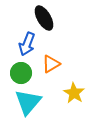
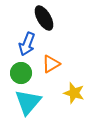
yellow star: rotated 15 degrees counterclockwise
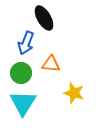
blue arrow: moved 1 px left, 1 px up
orange triangle: rotated 36 degrees clockwise
cyan triangle: moved 5 px left, 1 px down; rotated 8 degrees counterclockwise
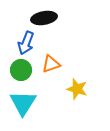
black ellipse: rotated 70 degrees counterclockwise
orange triangle: rotated 24 degrees counterclockwise
green circle: moved 3 px up
yellow star: moved 3 px right, 4 px up
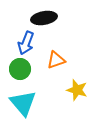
orange triangle: moved 5 px right, 4 px up
green circle: moved 1 px left, 1 px up
yellow star: moved 1 px down
cyan triangle: rotated 12 degrees counterclockwise
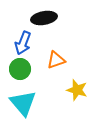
blue arrow: moved 3 px left
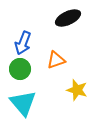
black ellipse: moved 24 px right; rotated 15 degrees counterclockwise
